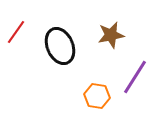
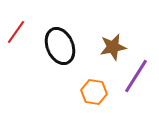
brown star: moved 2 px right, 12 px down
purple line: moved 1 px right, 1 px up
orange hexagon: moved 3 px left, 4 px up
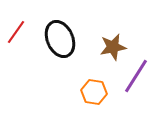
black ellipse: moved 7 px up
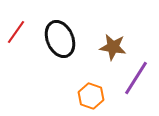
brown star: rotated 20 degrees clockwise
purple line: moved 2 px down
orange hexagon: moved 3 px left, 4 px down; rotated 10 degrees clockwise
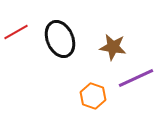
red line: rotated 25 degrees clockwise
purple line: rotated 33 degrees clockwise
orange hexagon: moved 2 px right
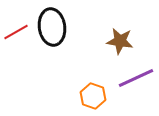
black ellipse: moved 8 px left, 12 px up; rotated 15 degrees clockwise
brown star: moved 7 px right, 6 px up
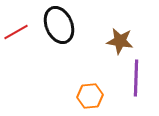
black ellipse: moved 7 px right, 2 px up; rotated 15 degrees counterclockwise
purple line: rotated 63 degrees counterclockwise
orange hexagon: moved 3 px left; rotated 25 degrees counterclockwise
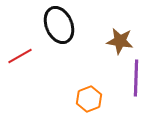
red line: moved 4 px right, 24 px down
orange hexagon: moved 1 px left, 3 px down; rotated 15 degrees counterclockwise
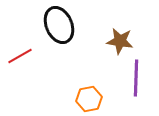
orange hexagon: rotated 10 degrees clockwise
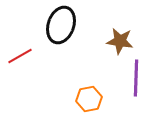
black ellipse: moved 2 px right; rotated 42 degrees clockwise
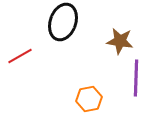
black ellipse: moved 2 px right, 3 px up
